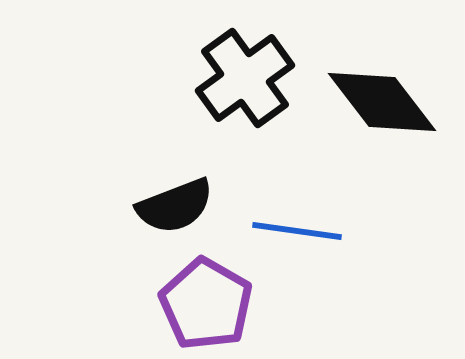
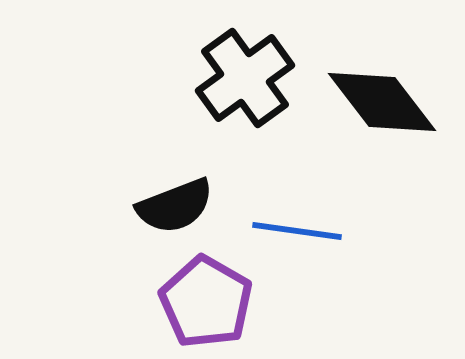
purple pentagon: moved 2 px up
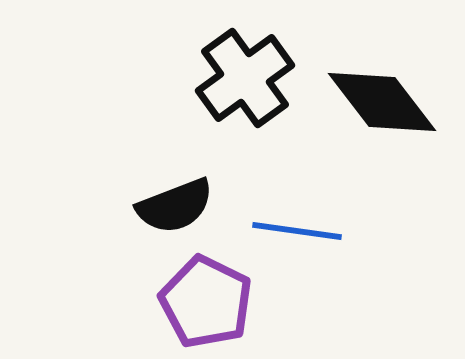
purple pentagon: rotated 4 degrees counterclockwise
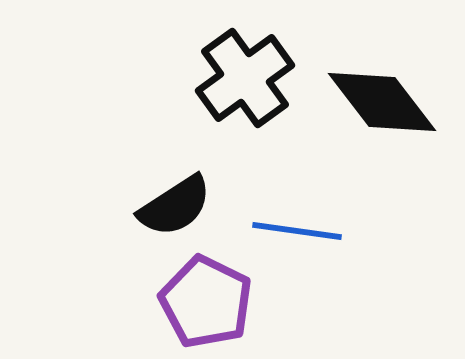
black semicircle: rotated 12 degrees counterclockwise
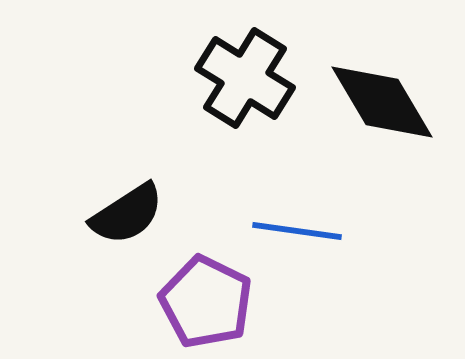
black cross: rotated 22 degrees counterclockwise
black diamond: rotated 7 degrees clockwise
black semicircle: moved 48 px left, 8 px down
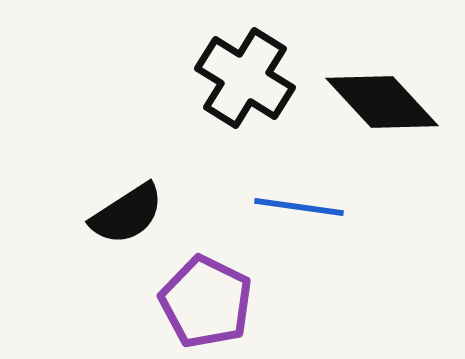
black diamond: rotated 12 degrees counterclockwise
blue line: moved 2 px right, 24 px up
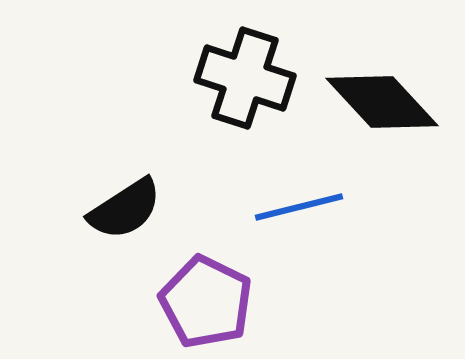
black cross: rotated 14 degrees counterclockwise
blue line: rotated 22 degrees counterclockwise
black semicircle: moved 2 px left, 5 px up
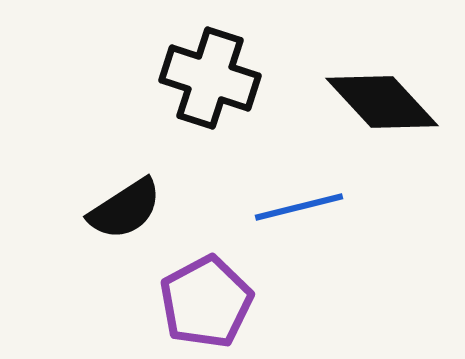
black cross: moved 35 px left
purple pentagon: rotated 18 degrees clockwise
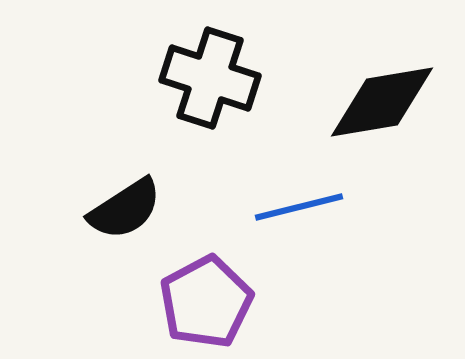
black diamond: rotated 57 degrees counterclockwise
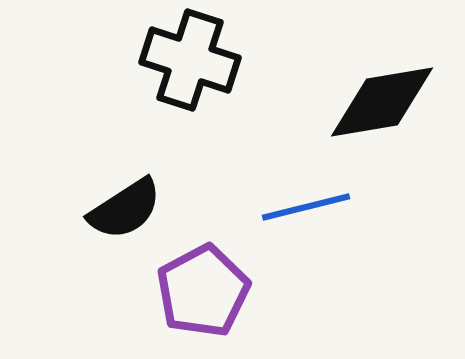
black cross: moved 20 px left, 18 px up
blue line: moved 7 px right
purple pentagon: moved 3 px left, 11 px up
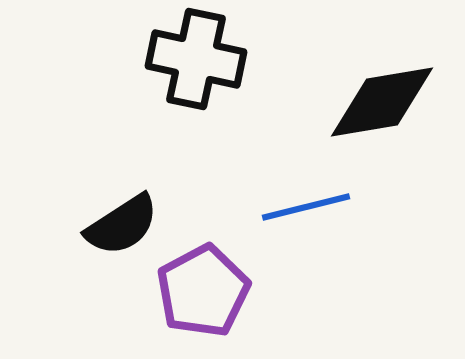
black cross: moved 6 px right, 1 px up; rotated 6 degrees counterclockwise
black semicircle: moved 3 px left, 16 px down
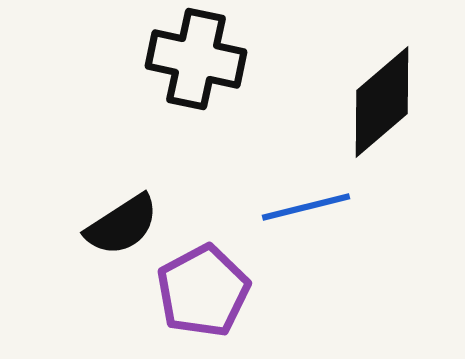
black diamond: rotated 31 degrees counterclockwise
